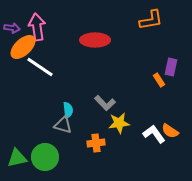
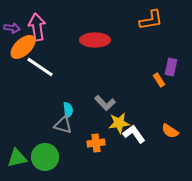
white L-shape: moved 20 px left
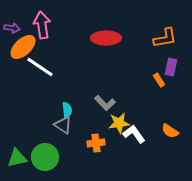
orange L-shape: moved 14 px right, 18 px down
pink arrow: moved 5 px right, 2 px up
red ellipse: moved 11 px right, 2 px up
cyan semicircle: moved 1 px left
gray triangle: rotated 18 degrees clockwise
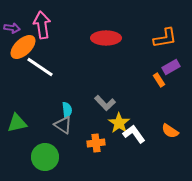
purple rectangle: rotated 48 degrees clockwise
yellow star: rotated 30 degrees counterclockwise
green triangle: moved 35 px up
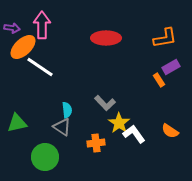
pink arrow: rotated 8 degrees clockwise
gray triangle: moved 1 px left, 2 px down
